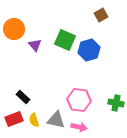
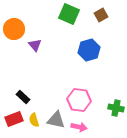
green square: moved 4 px right, 26 px up
green cross: moved 5 px down
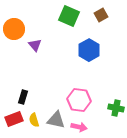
green square: moved 2 px down
blue hexagon: rotated 15 degrees counterclockwise
black rectangle: rotated 64 degrees clockwise
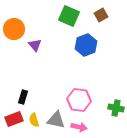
blue hexagon: moved 3 px left, 5 px up; rotated 10 degrees clockwise
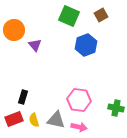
orange circle: moved 1 px down
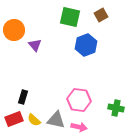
green square: moved 1 px right, 1 px down; rotated 10 degrees counterclockwise
yellow semicircle: rotated 32 degrees counterclockwise
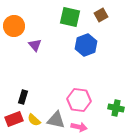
orange circle: moved 4 px up
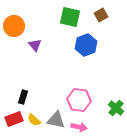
green cross: rotated 28 degrees clockwise
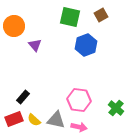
black rectangle: rotated 24 degrees clockwise
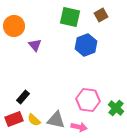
pink hexagon: moved 9 px right
